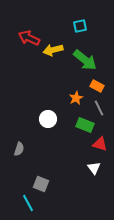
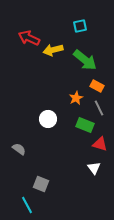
gray semicircle: rotated 72 degrees counterclockwise
cyan line: moved 1 px left, 2 px down
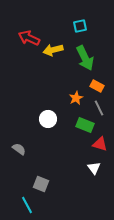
green arrow: moved 2 px up; rotated 25 degrees clockwise
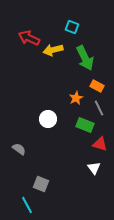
cyan square: moved 8 px left, 1 px down; rotated 32 degrees clockwise
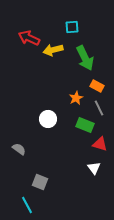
cyan square: rotated 24 degrees counterclockwise
gray square: moved 1 px left, 2 px up
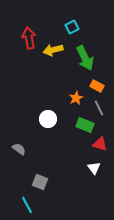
cyan square: rotated 24 degrees counterclockwise
red arrow: rotated 55 degrees clockwise
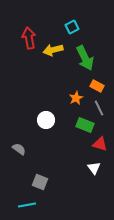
white circle: moved 2 px left, 1 px down
cyan line: rotated 72 degrees counterclockwise
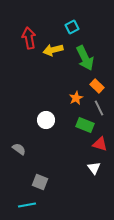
orange rectangle: rotated 16 degrees clockwise
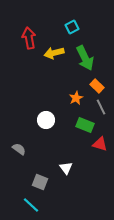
yellow arrow: moved 1 px right, 3 px down
gray line: moved 2 px right, 1 px up
white triangle: moved 28 px left
cyan line: moved 4 px right; rotated 54 degrees clockwise
